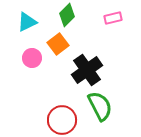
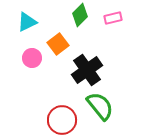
green diamond: moved 13 px right
green semicircle: rotated 12 degrees counterclockwise
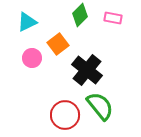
pink rectangle: rotated 24 degrees clockwise
black cross: rotated 16 degrees counterclockwise
red circle: moved 3 px right, 5 px up
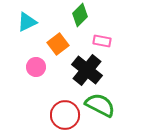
pink rectangle: moved 11 px left, 23 px down
pink circle: moved 4 px right, 9 px down
green semicircle: moved 1 px up; rotated 24 degrees counterclockwise
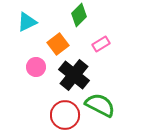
green diamond: moved 1 px left
pink rectangle: moved 1 px left, 3 px down; rotated 42 degrees counterclockwise
black cross: moved 13 px left, 5 px down
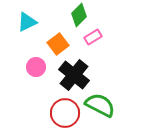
pink rectangle: moved 8 px left, 7 px up
red circle: moved 2 px up
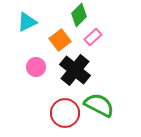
pink rectangle: rotated 12 degrees counterclockwise
orange square: moved 2 px right, 4 px up
black cross: moved 1 px right, 5 px up
green semicircle: moved 1 px left
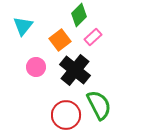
cyan triangle: moved 4 px left, 4 px down; rotated 25 degrees counterclockwise
green semicircle: rotated 36 degrees clockwise
red circle: moved 1 px right, 2 px down
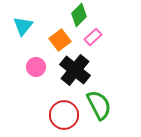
red circle: moved 2 px left
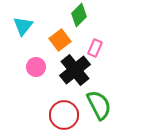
pink rectangle: moved 2 px right, 11 px down; rotated 24 degrees counterclockwise
black cross: rotated 12 degrees clockwise
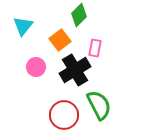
pink rectangle: rotated 12 degrees counterclockwise
black cross: rotated 8 degrees clockwise
